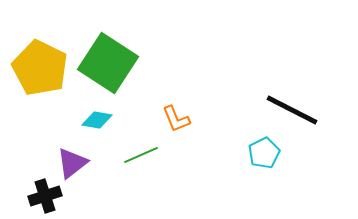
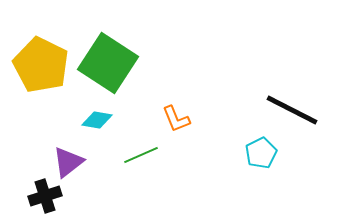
yellow pentagon: moved 1 px right, 3 px up
cyan pentagon: moved 3 px left
purple triangle: moved 4 px left, 1 px up
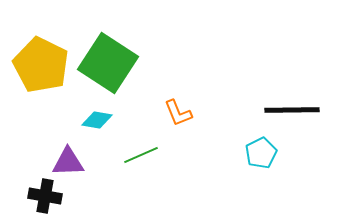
black line: rotated 28 degrees counterclockwise
orange L-shape: moved 2 px right, 6 px up
purple triangle: rotated 36 degrees clockwise
black cross: rotated 28 degrees clockwise
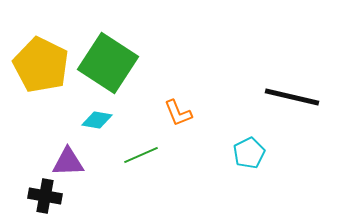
black line: moved 13 px up; rotated 14 degrees clockwise
cyan pentagon: moved 12 px left
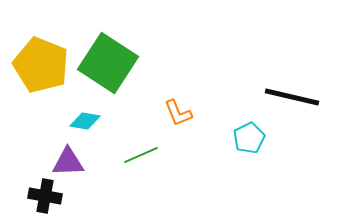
yellow pentagon: rotated 4 degrees counterclockwise
cyan diamond: moved 12 px left, 1 px down
cyan pentagon: moved 15 px up
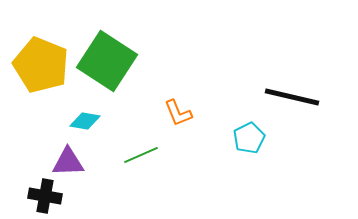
green square: moved 1 px left, 2 px up
